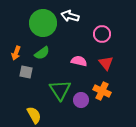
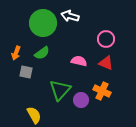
pink circle: moved 4 px right, 5 px down
red triangle: rotated 28 degrees counterclockwise
green triangle: rotated 15 degrees clockwise
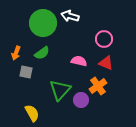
pink circle: moved 2 px left
orange cross: moved 4 px left, 5 px up; rotated 30 degrees clockwise
yellow semicircle: moved 2 px left, 2 px up
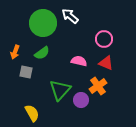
white arrow: rotated 24 degrees clockwise
orange arrow: moved 1 px left, 1 px up
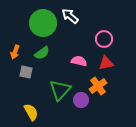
red triangle: rotated 35 degrees counterclockwise
yellow semicircle: moved 1 px left, 1 px up
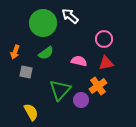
green semicircle: moved 4 px right
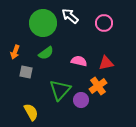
pink circle: moved 16 px up
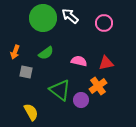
green circle: moved 5 px up
green triangle: rotated 35 degrees counterclockwise
